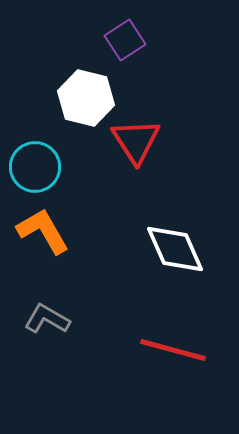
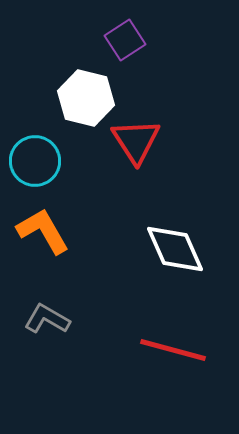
cyan circle: moved 6 px up
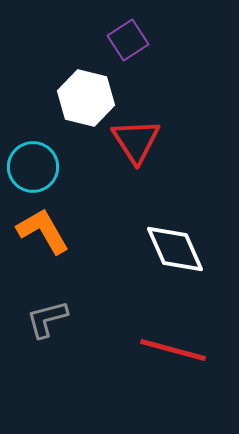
purple square: moved 3 px right
cyan circle: moved 2 px left, 6 px down
gray L-shape: rotated 45 degrees counterclockwise
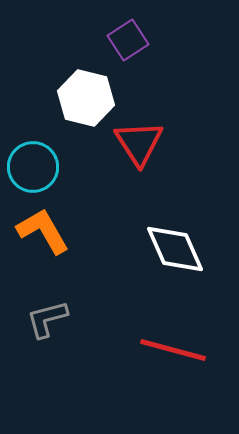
red triangle: moved 3 px right, 2 px down
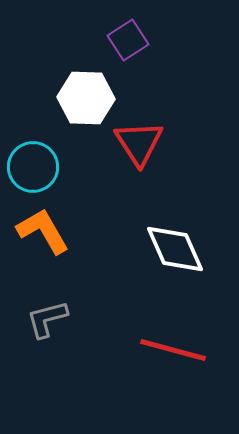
white hexagon: rotated 12 degrees counterclockwise
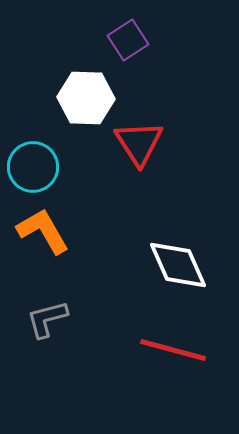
white diamond: moved 3 px right, 16 px down
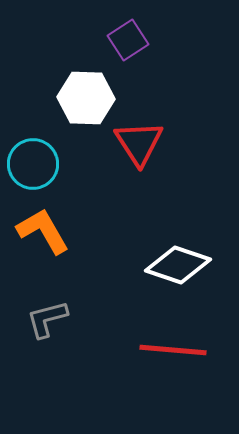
cyan circle: moved 3 px up
white diamond: rotated 48 degrees counterclockwise
red line: rotated 10 degrees counterclockwise
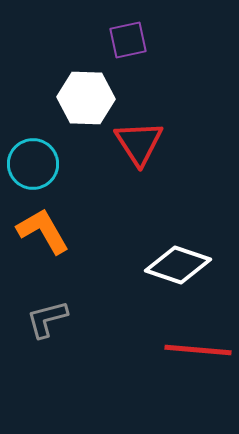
purple square: rotated 21 degrees clockwise
red line: moved 25 px right
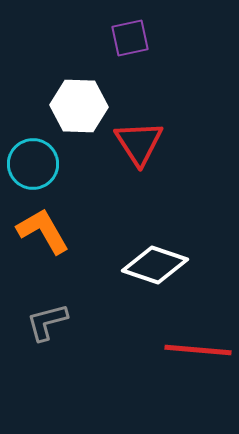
purple square: moved 2 px right, 2 px up
white hexagon: moved 7 px left, 8 px down
white diamond: moved 23 px left
gray L-shape: moved 3 px down
